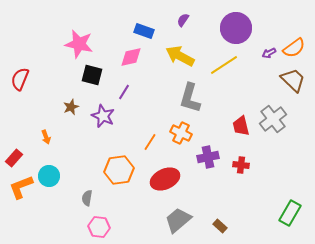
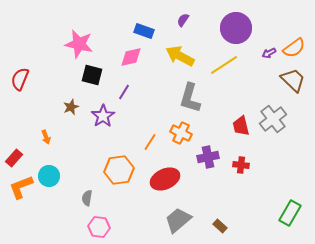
purple star: rotated 15 degrees clockwise
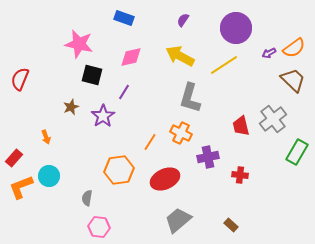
blue rectangle: moved 20 px left, 13 px up
red cross: moved 1 px left, 10 px down
green rectangle: moved 7 px right, 61 px up
brown rectangle: moved 11 px right, 1 px up
